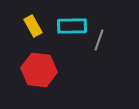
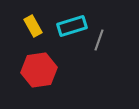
cyan rectangle: rotated 16 degrees counterclockwise
red hexagon: rotated 16 degrees counterclockwise
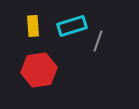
yellow rectangle: rotated 25 degrees clockwise
gray line: moved 1 px left, 1 px down
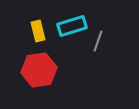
yellow rectangle: moved 5 px right, 5 px down; rotated 10 degrees counterclockwise
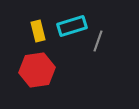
red hexagon: moved 2 px left
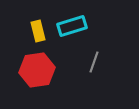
gray line: moved 4 px left, 21 px down
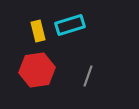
cyan rectangle: moved 2 px left, 1 px up
gray line: moved 6 px left, 14 px down
